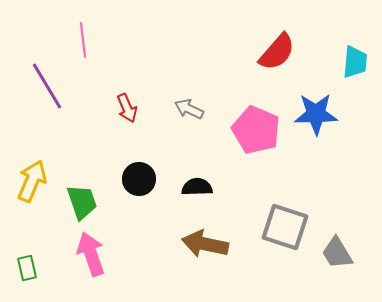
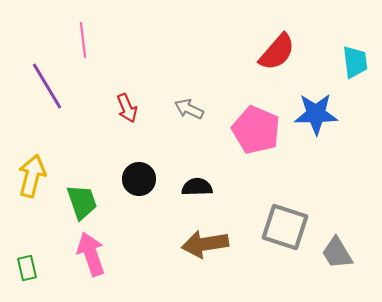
cyan trapezoid: rotated 12 degrees counterclockwise
yellow arrow: moved 5 px up; rotated 9 degrees counterclockwise
brown arrow: rotated 21 degrees counterclockwise
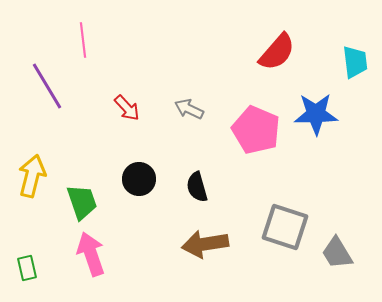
red arrow: rotated 20 degrees counterclockwise
black semicircle: rotated 104 degrees counterclockwise
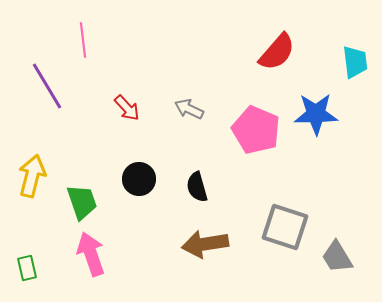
gray trapezoid: moved 4 px down
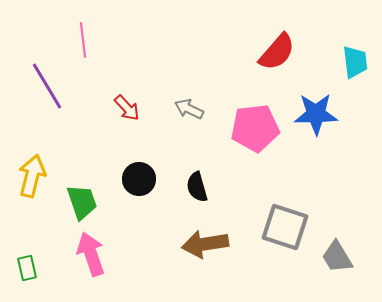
pink pentagon: moved 1 px left, 2 px up; rotated 30 degrees counterclockwise
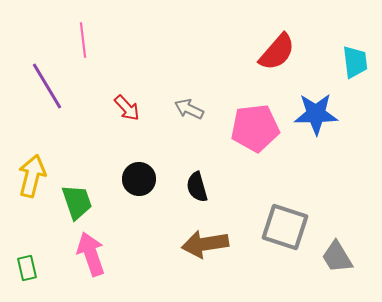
green trapezoid: moved 5 px left
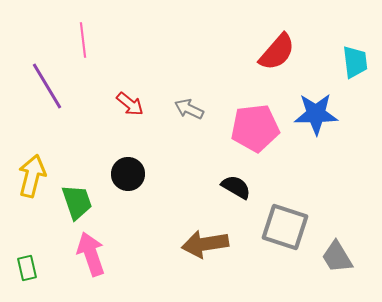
red arrow: moved 3 px right, 4 px up; rotated 8 degrees counterclockwise
black circle: moved 11 px left, 5 px up
black semicircle: moved 39 px right; rotated 136 degrees clockwise
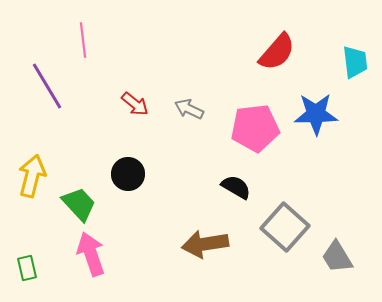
red arrow: moved 5 px right
green trapezoid: moved 2 px right, 2 px down; rotated 24 degrees counterclockwise
gray square: rotated 24 degrees clockwise
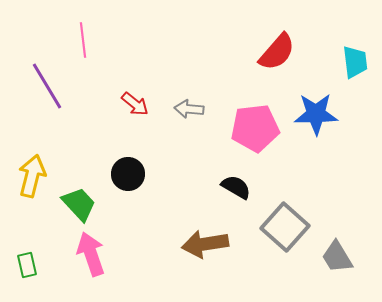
gray arrow: rotated 20 degrees counterclockwise
green rectangle: moved 3 px up
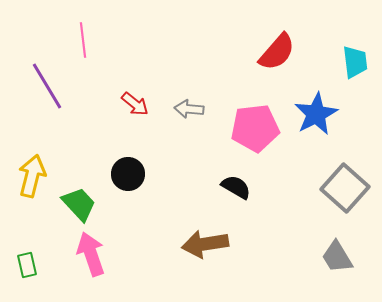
blue star: rotated 27 degrees counterclockwise
gray square: moved 60 px right, 39 px up
